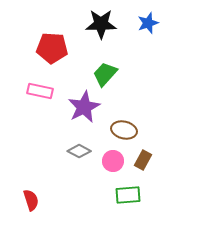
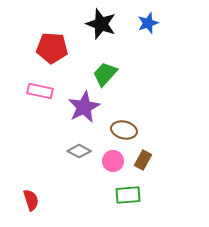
black star: rotated 20 degrees clockwise
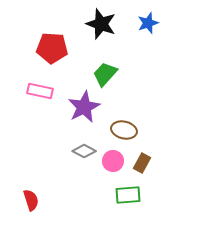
gray diamond: moved 5 px right
brown rectangle: moved 1 px left, 3 px down
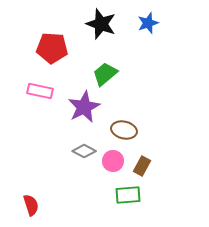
green trapezoid: rotated 8 degrees clockwise
brown rectangle: moved 3 px down
red semicircle: moved 5 px down
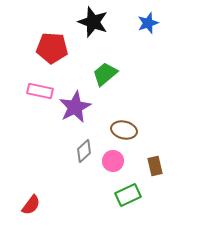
black star: moved 8 px left, 2 px up
purple star: moved 9 px left
gray diamond: rotated 70 degrees counterclockwise
brown rectangle: moved 13 px right; rotated 42 degrees counterclockwise
green rectangle: rotated 20 degrees counterclockwise
red semicircle: rotated 55 degrees clockwise
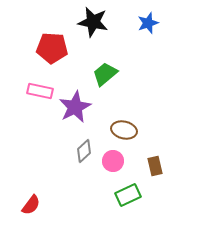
black star: rotated 8 degrees counterclockwise
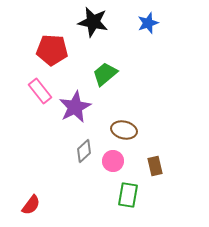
red pentagon: moved 2 px down
pink rectangle: rotated 40 degrees clockwise
green rectangle: rotated 55 degrees counterclockwise
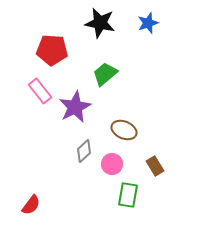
black star: moved 7 px right, 1 px down
brown ellipse: rotated 10 degrees clockwise
pink circle: moved 1 px left, 3 px down
brown rectangle: rotated 18 degrees counterclockwise
